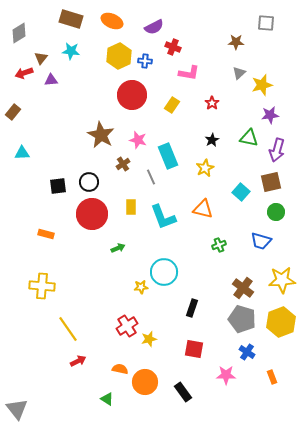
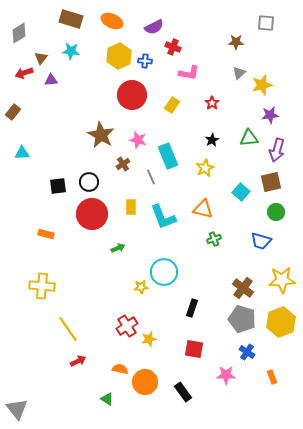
green triangle at (249, 138): rotated 18 degrees counterclockwise
green cross at (219, 245): moved 5 px left, 6 px up
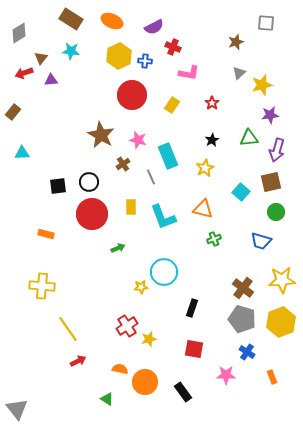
brown rectangle at (71, 19): rotated 15 degrees clockwise
brown star at (236, 42): rotated 21 degrees counterclockwise
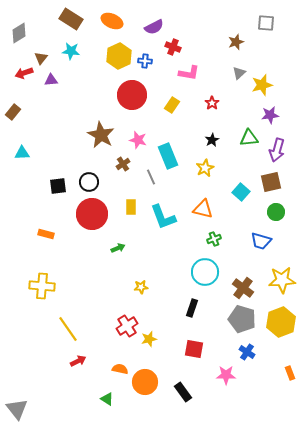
cyan circle at (164, 272): moved 41 px right
orange rectangle at (272, 377): moved 18 px right, 4 px up
